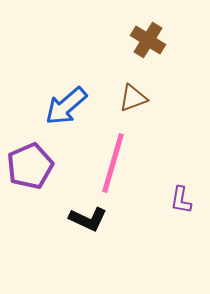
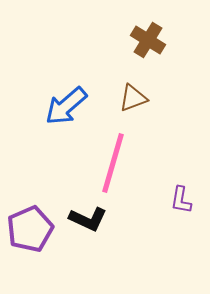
purple pentagon: moved 63 px down
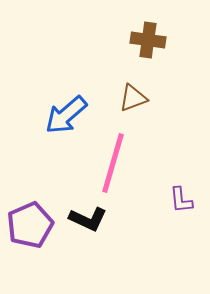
brown cross: rotated 24 degrees counterclockwise
blue arrow: moved 9 px down
purple L-shape: rotated 16 degrees counterclockwise
purple pentagon: moved 4 px up
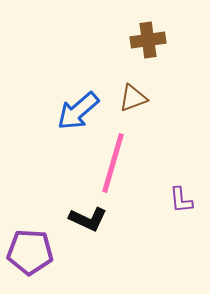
brown cross: rotated 16 degrees counterclockwise
blue arrow: moved 12 px right, 4 px up
purple pentagon: moved 27 px down; rotated 27 degrees clockwise
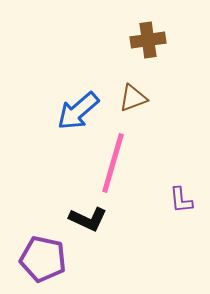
purple pentagon: moved 13 px right, 7 px down; rotated 9 degrees clockwise
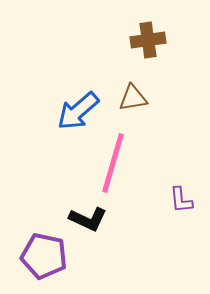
brown triangle: rotated 12 degrees clockwise
purple pentagon: moved 1 px right, 3 px up
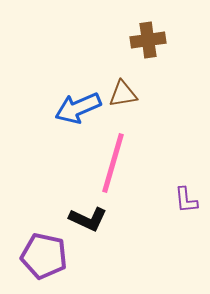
brown triangle: moved 10 px left, 4 px up
blue arrow: moved 3 px up; rotated 18 degrees clockwise
purple L-shape: moved 5 px right
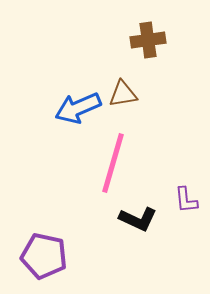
black L-shape: moved 50 px right
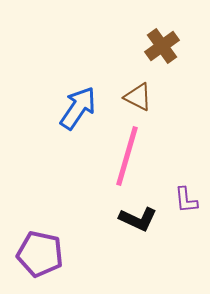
brown cross: moved 14 px right, 6 px down; rotated 28 degrees counterclockwise
brown triangle: moved 15 px right, 3 px down; rotated 36 degrees clockwise
blue arrow: rotated 147 degrees clockwise
pink line: moved 14 px right, 7 px up
purple pentagon: moved 4 px left, 2 px up
